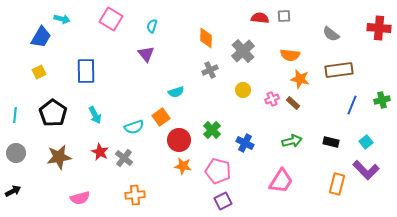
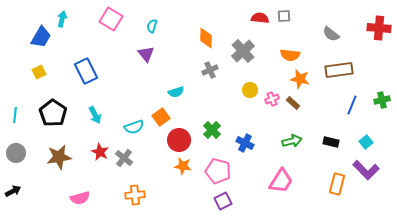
cyan arrow at (62, 19): rotated 91 degrees counterclockwise
blue rectangle at (86, 71): rotated 25 degrees counterclockwise
yellow circle at (243, 90): moved 7 px right
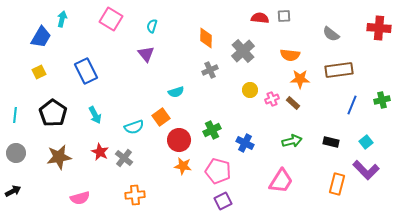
orange star at (300, 79): rotated 12 degrees counterclockwise
green cross at (212, 130): rotated 18 degrees clockwise
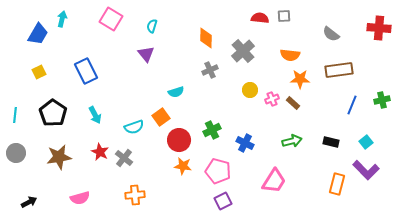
blue trapezoid at (41, 37): moved 3 px left, 3 px up
pink trapezoid at (281, 181): moved 7 px left
black arrow at (13, 191): moved 16 px right, 11 px down
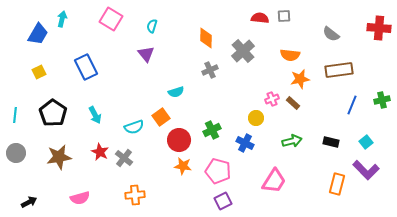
blue rectangle at (86, 71): moved 4 px up
orange star at (300, 79): rotated 12 degrees counterclockwise
yellow circle at (250, 90): moved 6 px right, 28 px down
